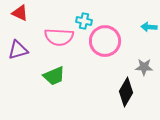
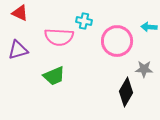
pink circle: moved 12 px right
gray star: moved 2 px down
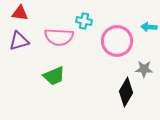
red triangle: rotated 18 degrees counterclockwise
purple triangle: moved 1 px right, 9 px up
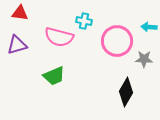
pink semicircle: rotated 12 degrees clockwise
purple triangle: moved 2 px left, 4 px down
gray star: moved 10 px up
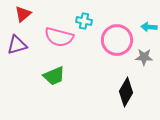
red triangle: moved 3 px right, 1 px down; rotated 48 degrees counterclockwise
pink circle: moved 1 px up
gray star: moved 2 px up
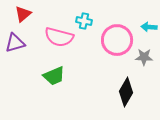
purple triangle: moved 2 px left, 2 px up
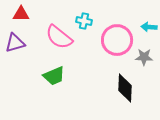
red triangle: moved 2 px left; rotated 42 degrees clockwise
pink semicircle: rotated 24 degrees clockwise
black diamond: moved 1 px left, 4 px up; rotated 28 degrees counterclockwise
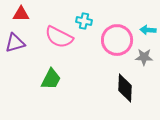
cyan arrow: moved 1 px left, 3 px down
pink semicircle: rotated 12 degrees counterclockwise
green trapezoid: moved 3 px left, 3 px down; rotated 40 degrees counterclockwise
